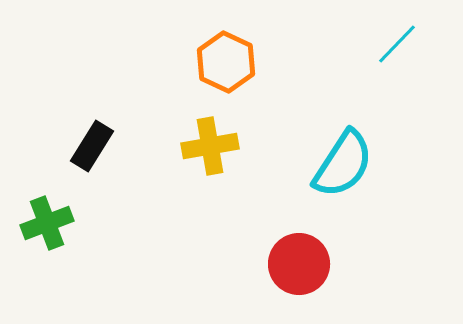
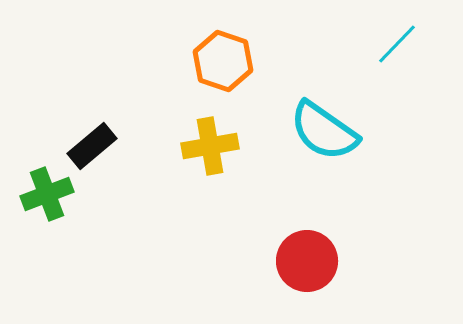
orange hexagon: moved 3 px left, 1 px up; rotated 6 degrees counterclockwise
black rectangle: rotated 18 degrees clockwise
cyan semicircle: moved 19 px left, 33 px up; rotated 92 degrees clockwise
green cross: moved 29 px up
red circle: moved 8 px right, 3 px up
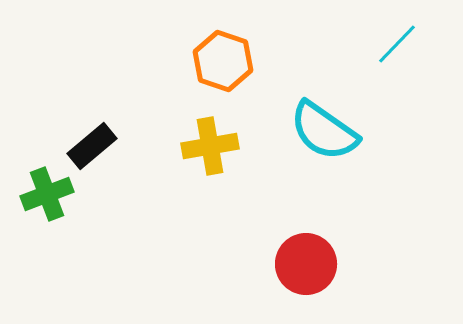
red circle: moved 1 px left, 3 px down
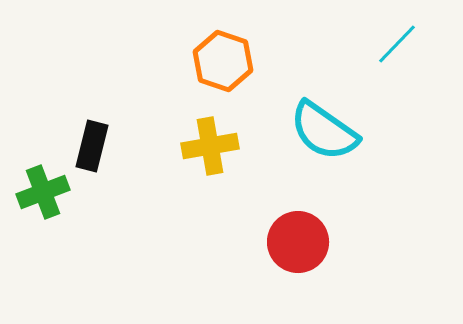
black rectangle: rotated 36 degrees counterclockwise
green cross: moved 4 px left, 2 px up
red circle: moved 8 px left, 22 px up
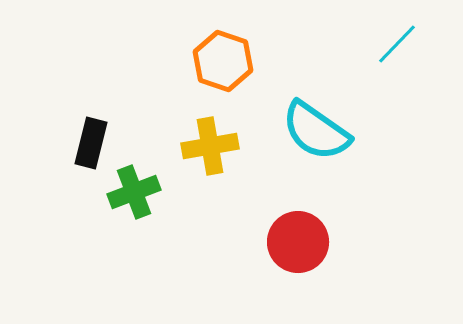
cyan semicircle: moved 8 px left
black rectangle: moved 1 px left, 3 px up
green cross: moved 91 px right
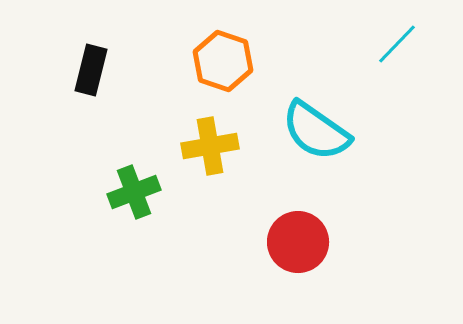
black rectangle: moved 73 px up
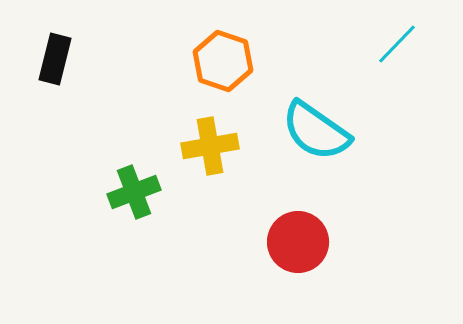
black rectangle: moved 36 px left, 11 px up
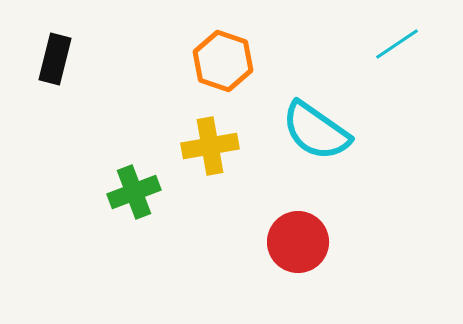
cyan line: rotated 12 degrees clockwise
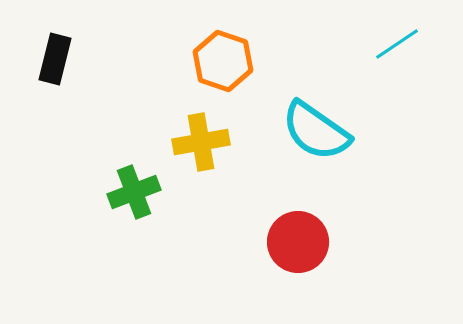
yellow cross: moved 9 px left, 4 px up
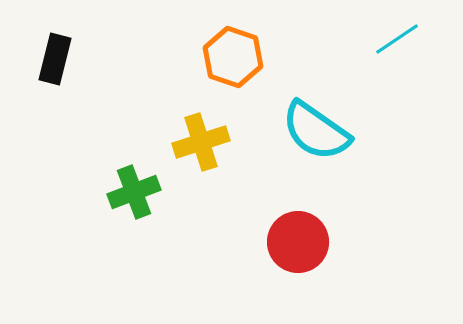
cyan line: moved 5 px up
orange hexagon: moved 10 px right, 4 px up
yellow cross: rotated 8 degrees counterclockwise
